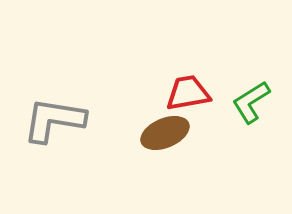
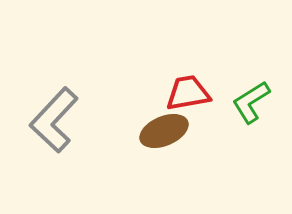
gray L-shape: rotated 56 degrees counterclockwise
brown ellipse: moved 1 px left, 2 px up
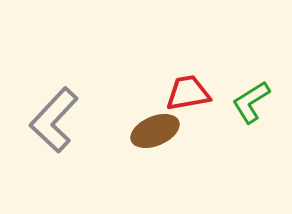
brown ellipse: moved 9 px left
